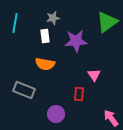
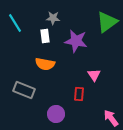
gray star: rotated 16 degrees clockwise
cyan line: rotated 42 degrees counterclockwise
purple star: rotated 15 degrees clockwise
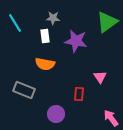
pink triangle: moved 6 px right, 2 px down
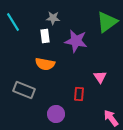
cyan line: moved 2 px left, 1 px up
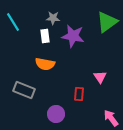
purple star: moved 3 px left, 5 px up
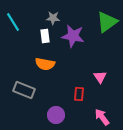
purple circle: moved 1 px down
pink arrow: moved 9 px left, 1 px up
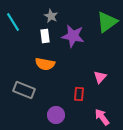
gray star: moved 2 px left, 2 px up; rotated 24 degrees clockwise
pink triangle: rotated 16 degrees clockwise
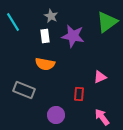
pink triangle: rotated 24 degrees clockwise
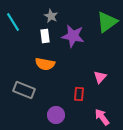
pink triangle: rotated 24 degrees counterclockwise
